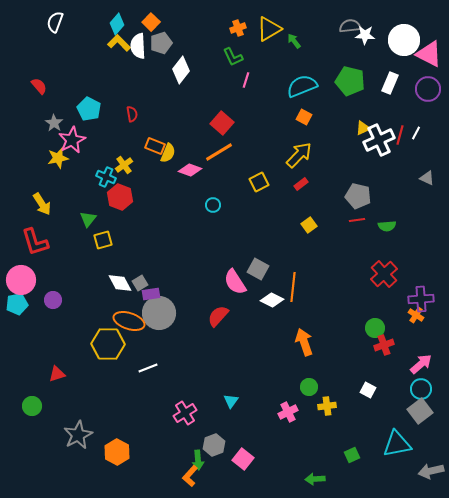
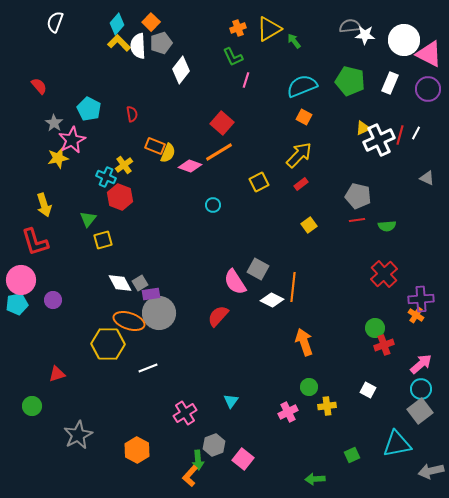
pink diamond at (190, 170): moved 4 px up
yellow arrow at (42, 204): moved 2 px right, 1 px down; rotated 15 degrees clockwise
orange hexagon at (117, 452): moved 20 px right, 2 px up
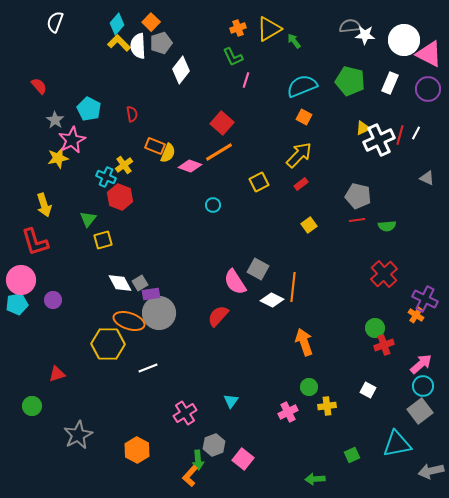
gray star at (54, 123): moved 1 px right, 3 px up
purple cross at (421, 299): moved 4 px right; rotated 30 degrees clockwise
cyan circle at (421, 389): moved 2 px right, 3 px up
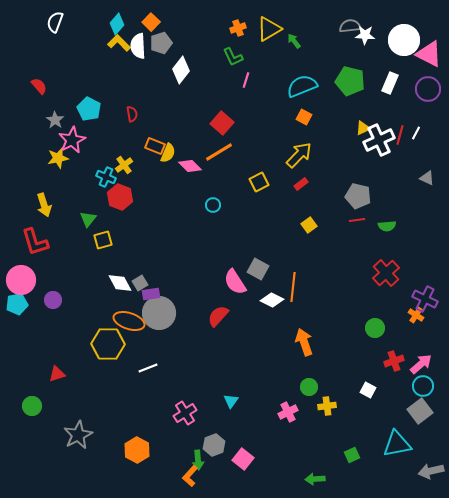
pink diamond at (190, 166): rotated 25 degrees clockwise
red cross at (384, 274): moved 2 px right, 1 px up
red cross at (384, 345): moved 10 px right, 16 px down
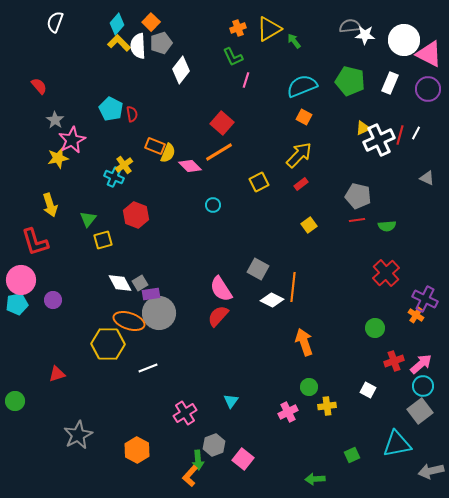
cyan pentagon at (89, 109): moved 22 px right
cyan cross at (106, 177): moved 8 px right
red hexagon at (120, 197): moved 16 px right, 18 px down
yellow arrow at (44, 205): moved 6 px right
pink semicircle at (235, 282): moved 14 px left, 7 px down
green circle at (32, 406): moved 17 px left, 5 px up
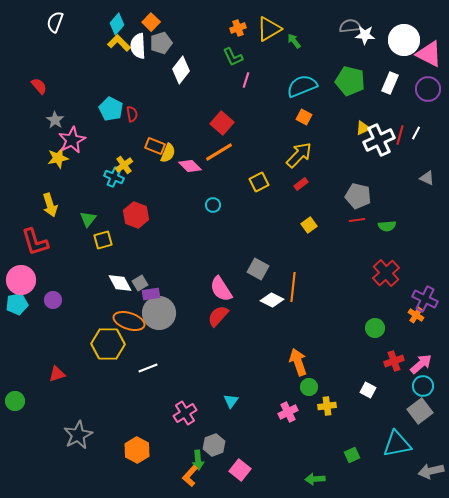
orange arrow at (304, 342): moved 6 px left, 20 px down
pink square at (243, 459): moved 3 px left, 11 px down
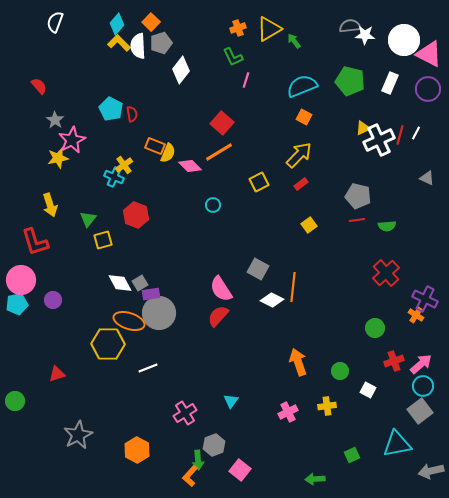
green circle at (309, 387): moved 31 px right, 16 px up
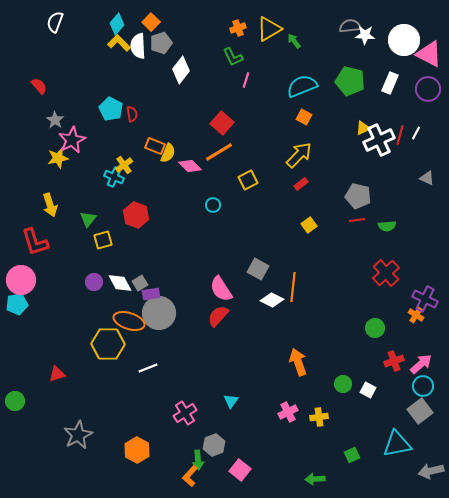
yellow square at (259, 182): moved 11 px left, 2 px up
purple circle at (53, 300): moved 41 px right, 18 px up
green circle at (340, 371): moved 3 px right, 13 px down
yellow cross at (327, 406): moved 8 px left, 11 px down
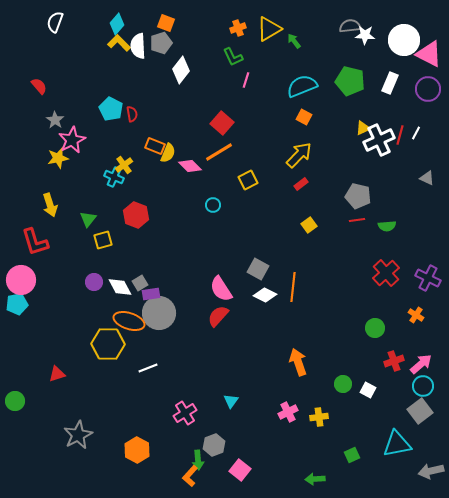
orange square at (151, 22): moved 15 px right, 1 px down; rotated 24 degrees counterclockwise
white diamond at (120, 283): moved 4 px down
purple cross at (425, 299): moved 3 px right, 21 px up
white diamond at (272, 300): moved 7 px left, 5 px up
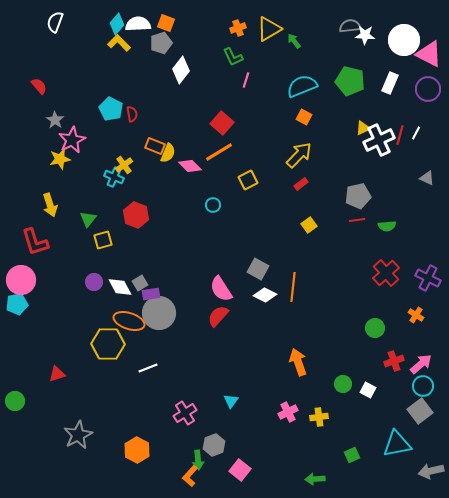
white semicircle at (138, 46): moved 22 px up; rotated 90 degrees clockwise
yellow star at (58, 158): moved 2 px right, 1 px down
gray pentagon at (358, 196): rotated 25 degrees counterclockwise
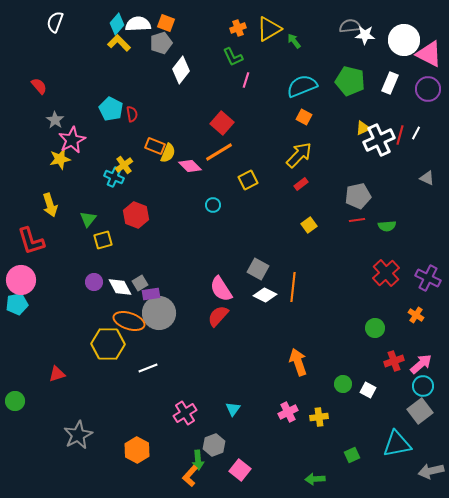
red L-shape at (35, 242): moved 4 px left, 1 px up
cyan triangle at (231, 401): moved 2 px right, 8 px down
